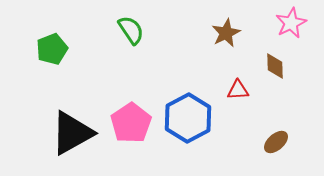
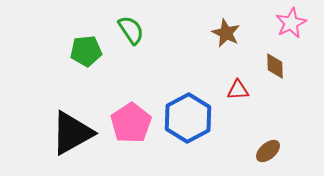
brown star: rotated 20 degrees counterclockwise
green pentagon: moved 34 px right, 2 px down; rotated 16 degrees clockwise
brown ellipse: moved 8 px left, 9 px down
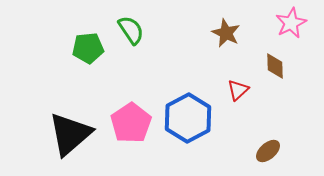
green pentagon: moved 2 px right, 3 px up
red triangle: rotated 40 degrees counterclockwise
black triangle: moved 2 px left, 1 px down; rotated 12 degrees counterclockwise
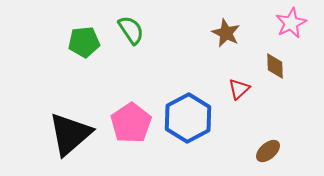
green pentagon: moved 4 px left, 6 px up
red triangle: moved 1 px right, 1 px up
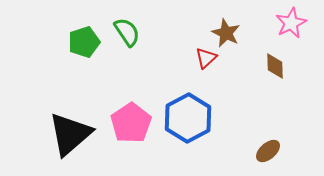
green semicircle: moved 4 px left, 2 px down
green pentagon: rotated 12 degrees counterclockwise
red triangle: moved 33 px left, 31 px up
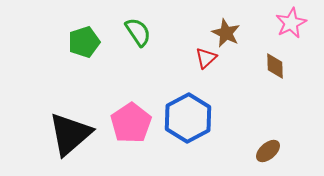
green semicircle: moved 11 px right
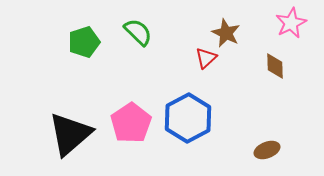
green semicircle: rotated 12 degrees counterclockwise
brown ellipse: moved 1 px left, 1 px up; rotated 20 degrees clockwise
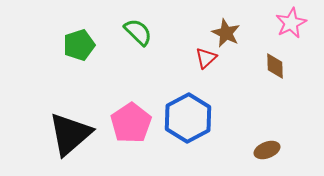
green pentagon: moved 5 px left, 3 px down
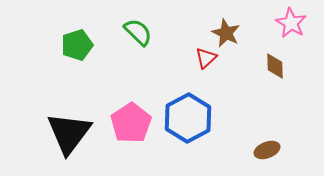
pink star: rotated 16 degrees counterclockwise
green pentagon: moved 2 px left
black triangle: moved 1 px left, 1 px up; rotated 12 degrees counterclockwise
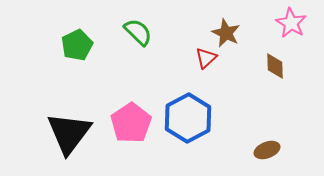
green pentagon: rotated 8 degrees counterclockwise
